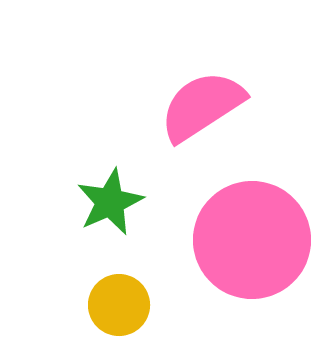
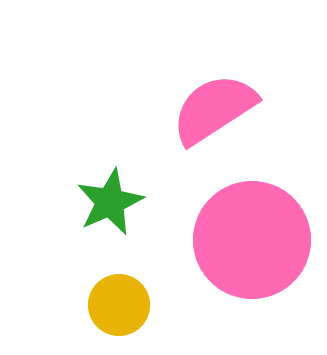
pink semicircle: moved 12 px right, 3 px down
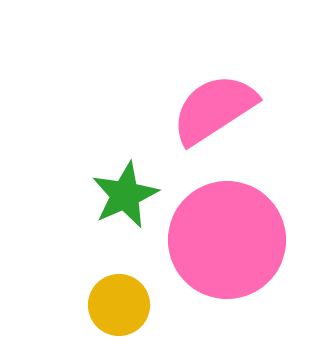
green star: moved 15 px right, 7 px up
pink circle: moved 25 px left
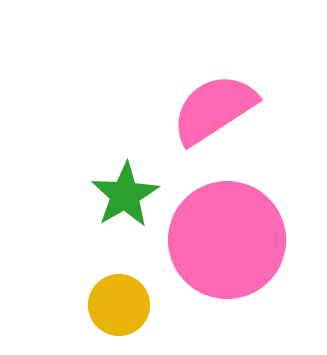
green star: rotated 6 degrees counterclockwise
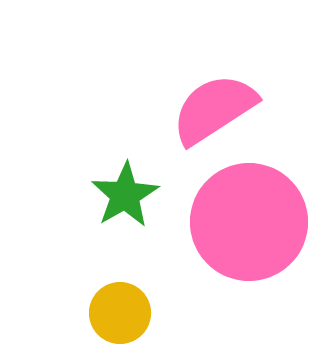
pink circle: moved 22 px right, 18 px up
yellow circle: moved 1 px right, 8 px down
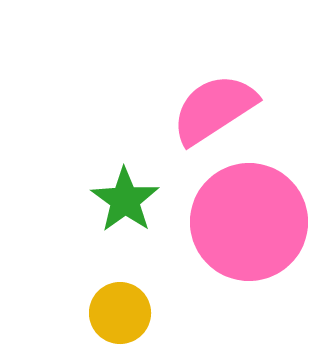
green star: moved 5 px down; rotated 6 degrees counterclockwise
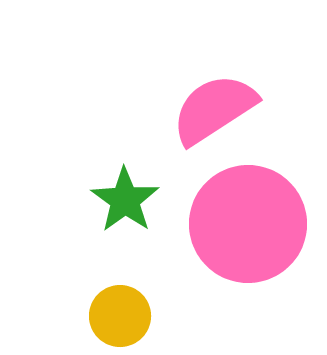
pink circle: moved 1 px left, 2 px down
yellow circle: moved 3 px down
